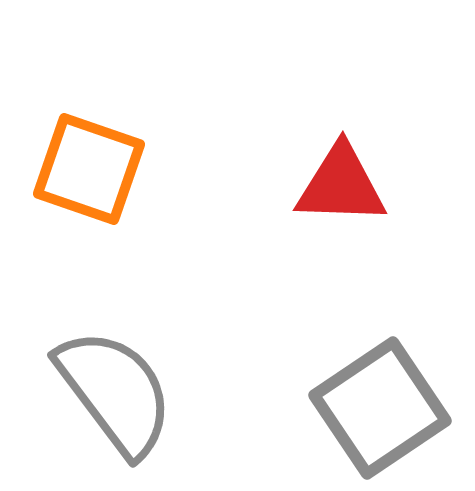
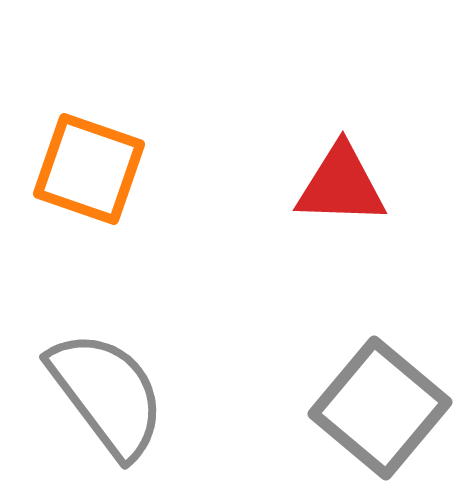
gray semicircle: moved 8 px left, 2 px down
gray square: rotated 16 degrees counterclockwise
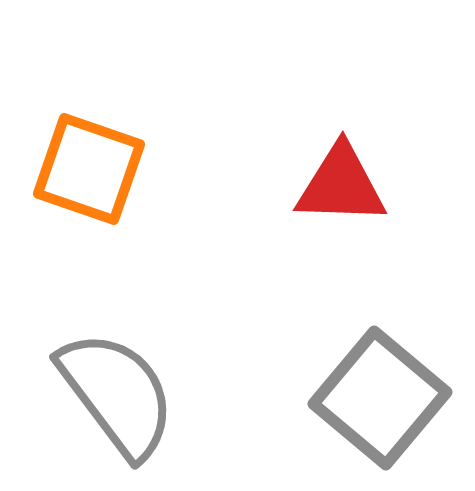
gray semicircle: moved 10 px right
gray square: moved 10 px up
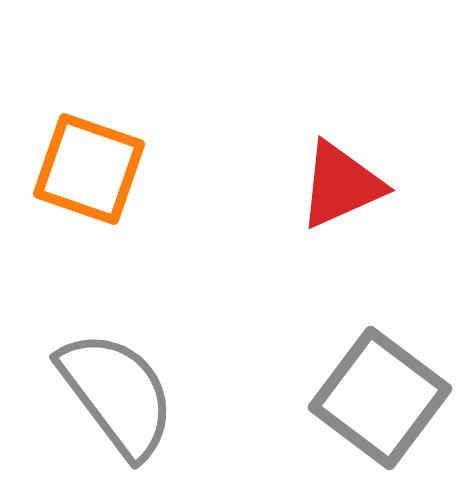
red triangle: rotated 26 degrees counterclockwise
gray square: rotated 3 degrees counterclockwise
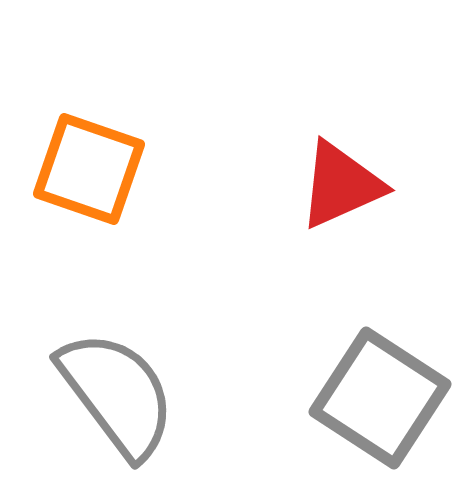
gray square: rotated 4 degrees counterclockwise
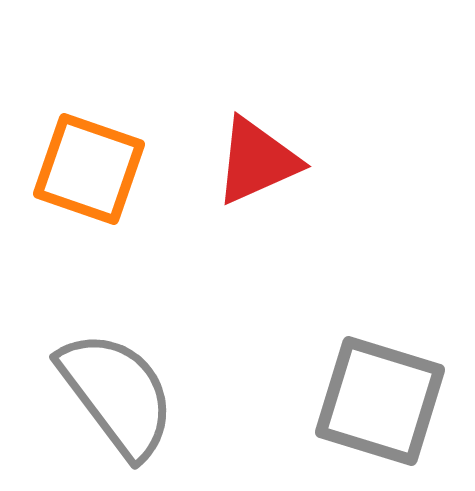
red triangle: moved 84 px left, 24 px up
gray square: moved 3 px down; rotated 16 degrees counterclockwise
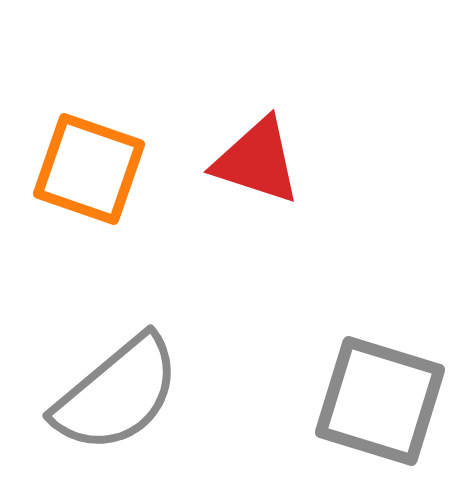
red triangle: rotated 42 degrees clockwise
gray semicircle: rotated 87 degrees clockwise
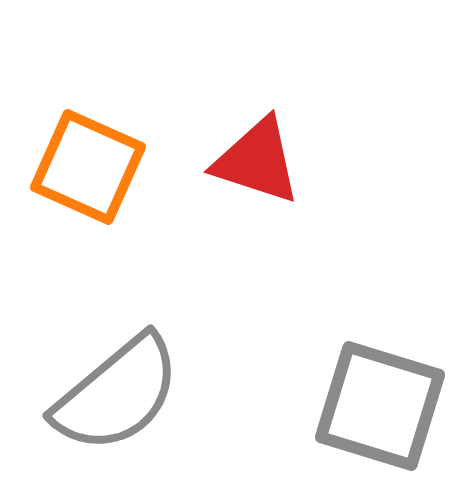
orange square: moved 1 px left, 2 px up; rotated 5 degrees clockwise
gray square: moved 5 px down
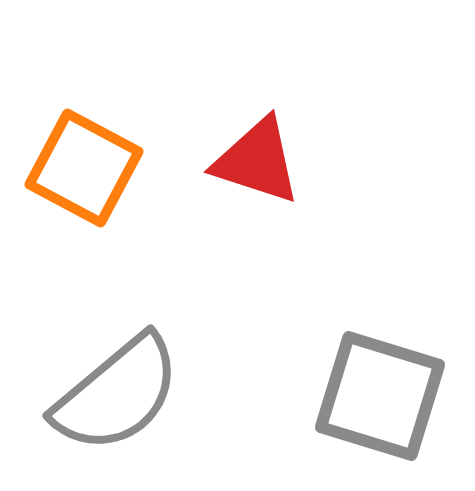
orange square: moved 4 px left, 1 px down; rotated 4 degrees clockwise
gray square: moved 10 px up
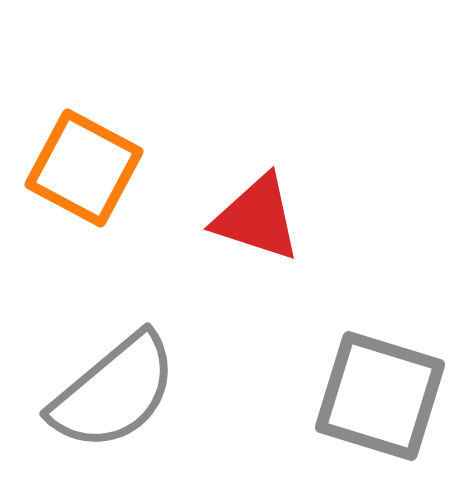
red triangle: moved 57 px down
gray semicircle: moved 3 px left, 2 px up
